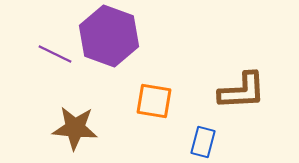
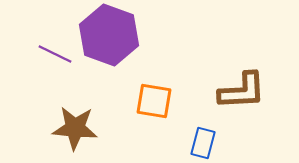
purple hexagon: moved 1 px up
blue rectangle: moved 1 px down
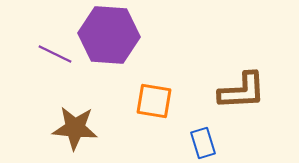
purple hexagon: rotated 16 degrees counterclockwise
blue rectangle: rotated 32 degrees counterclockwise
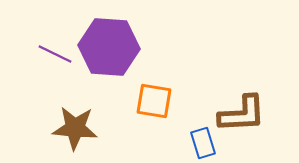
purple hexagon: moved 12 px down
brown L-shape: moved 23 px down
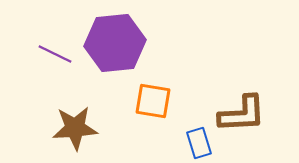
purple hexagon: moved 6 px right, 4 px up; rotated 10 degrees counterclockwise
orange square: moved 1 px left
brown star: rotated 9 degrees counterclockwise
blue rectangle: moved 4 px left
